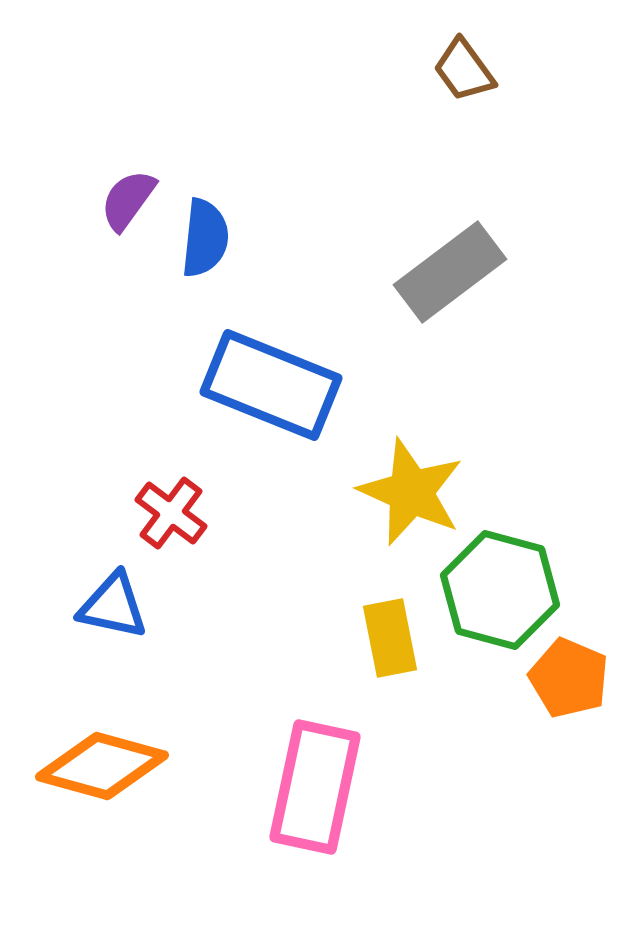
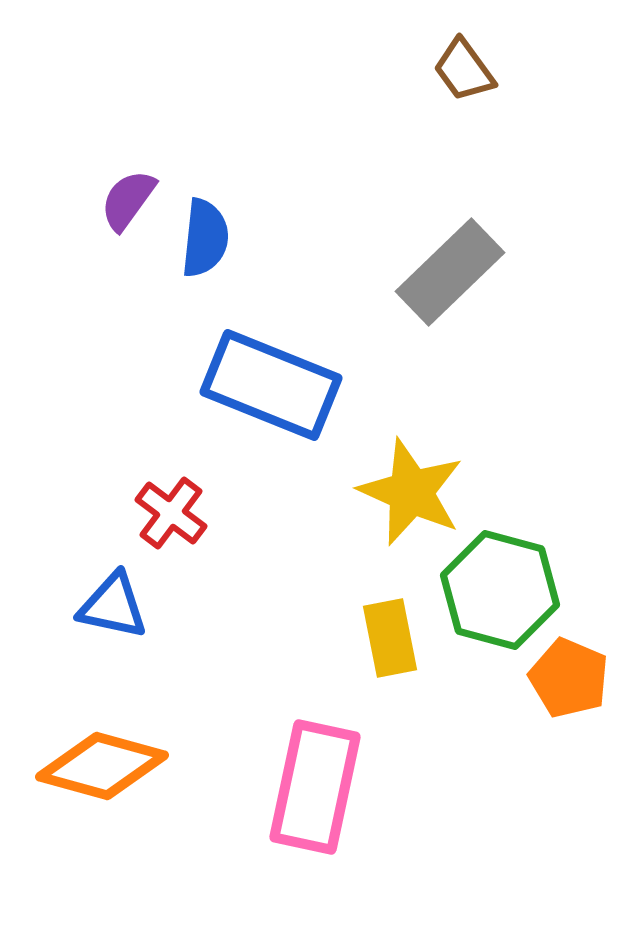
gray rectangle: rotated 7 degrees counterclockwise
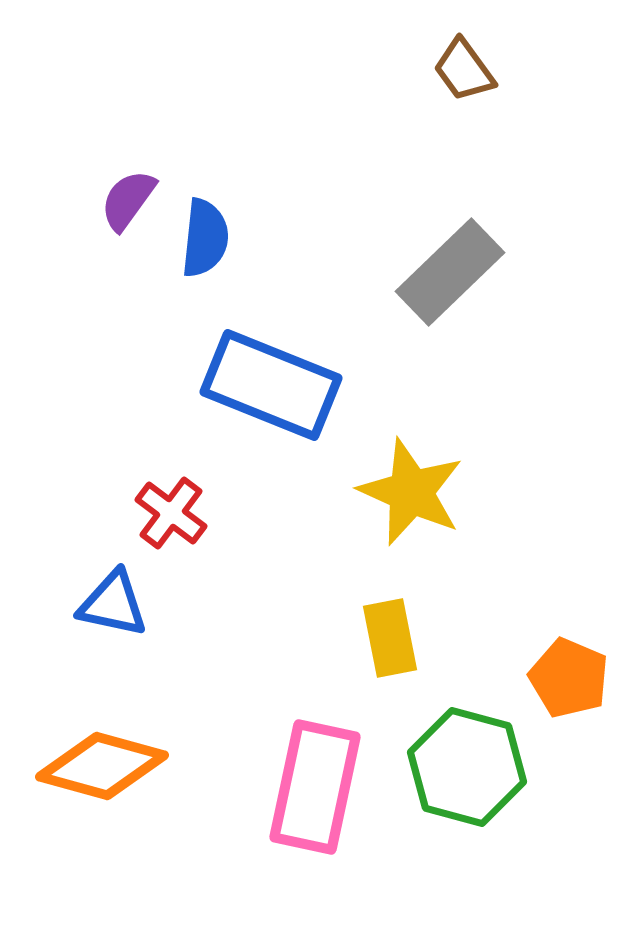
green hexagon: moved 33 px left, 177 px down
blue triangle: moved 2 px up
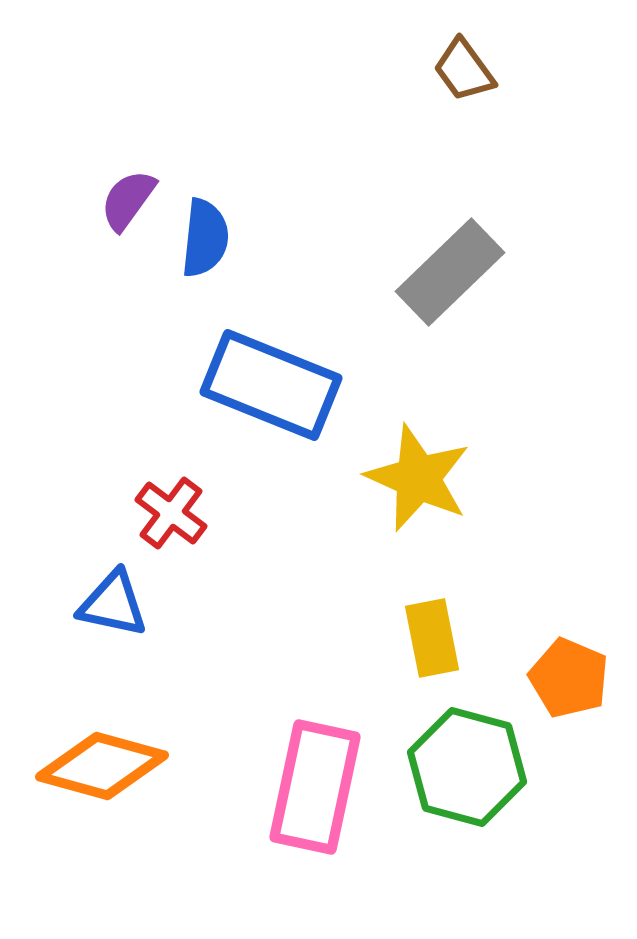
yellow star: moved 7 px right, 14 px up
yellow rectangle: moved 42 px right
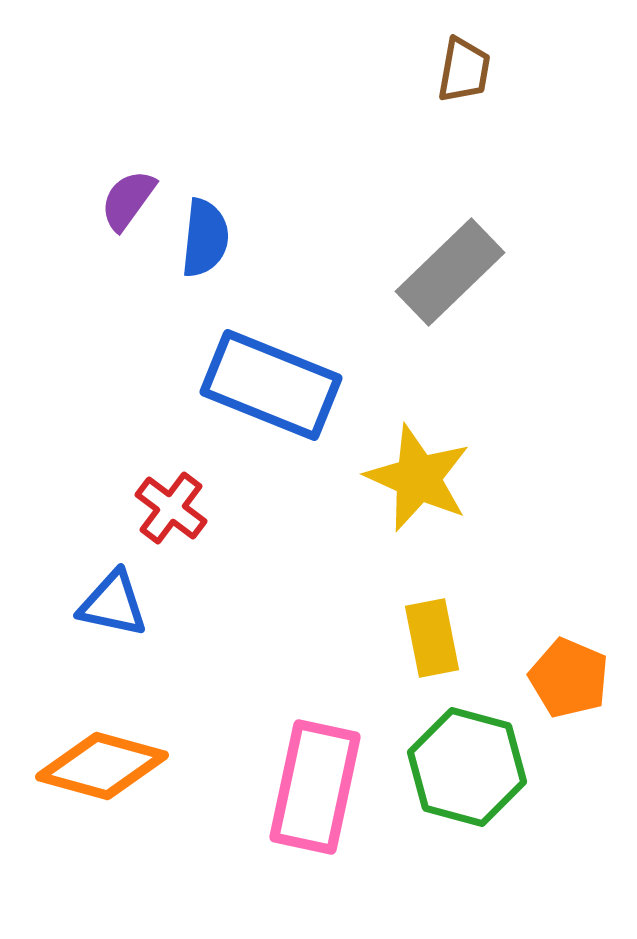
brown trapezoid: rotated 134 degrees counterclockwise
red cross: moved 5 px up
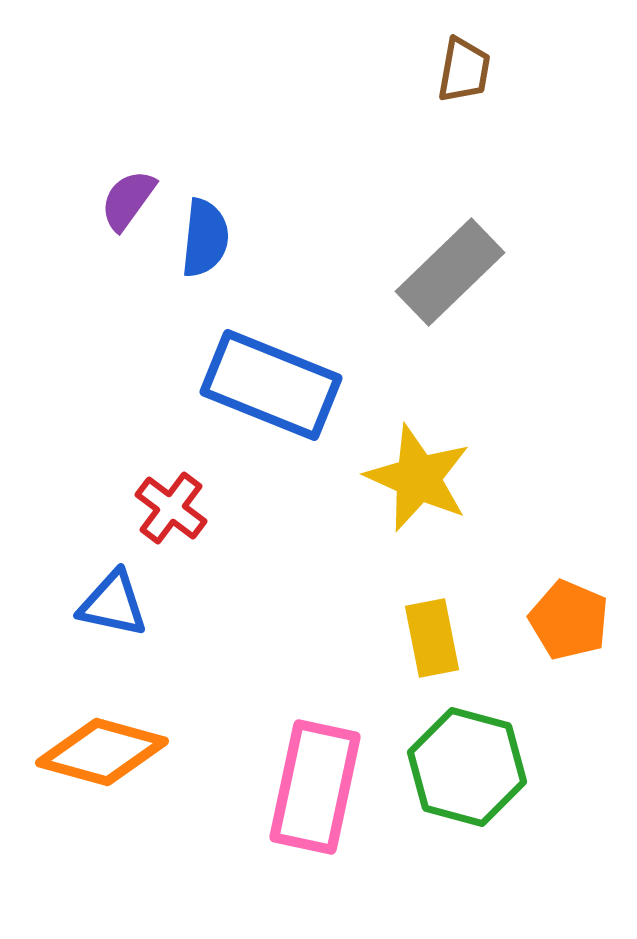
orange pentagon: moved 58 px up
orange diamond: moved 14 px up
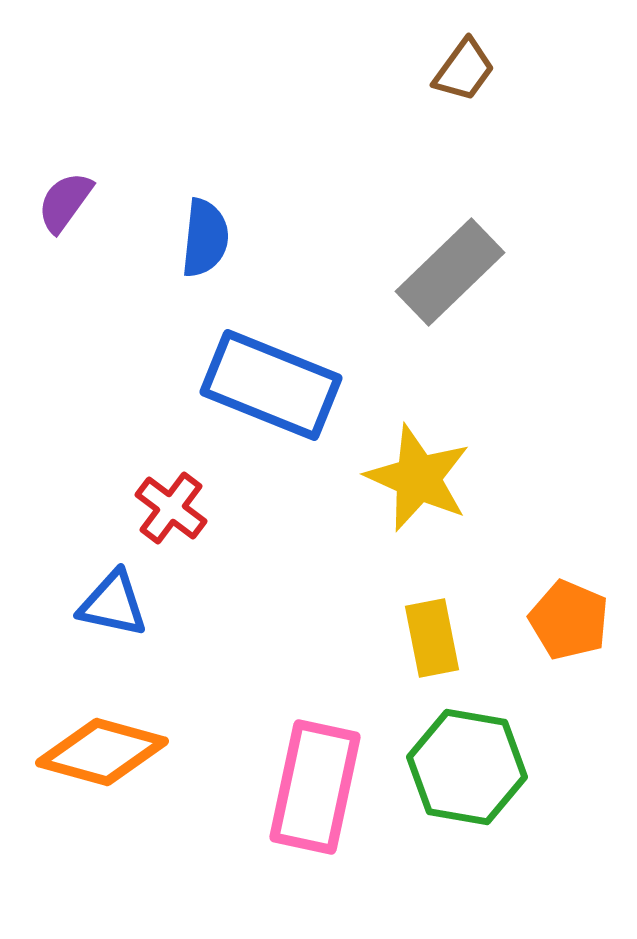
brown trapezoid: rotated 26 degrees clockwise
purple semicircle: moved 63 px left, 2 px down
green hexagon: rotated 5 degrees counterclockwise
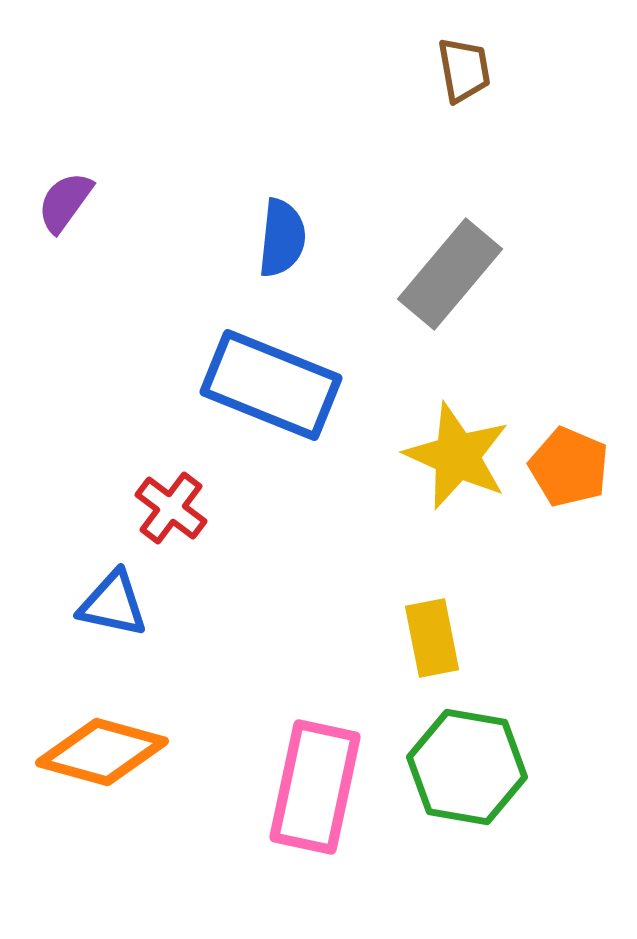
brown trapezoid: rotated 46 degrees counterclockwise
blue semicircle: moved 77 px right
gray rectangle: moved 2 px down; rotated 6 degrees counterclockwise
yellow star: moved 39 px right, 22 px up
orange pentagon: moved 153 px up
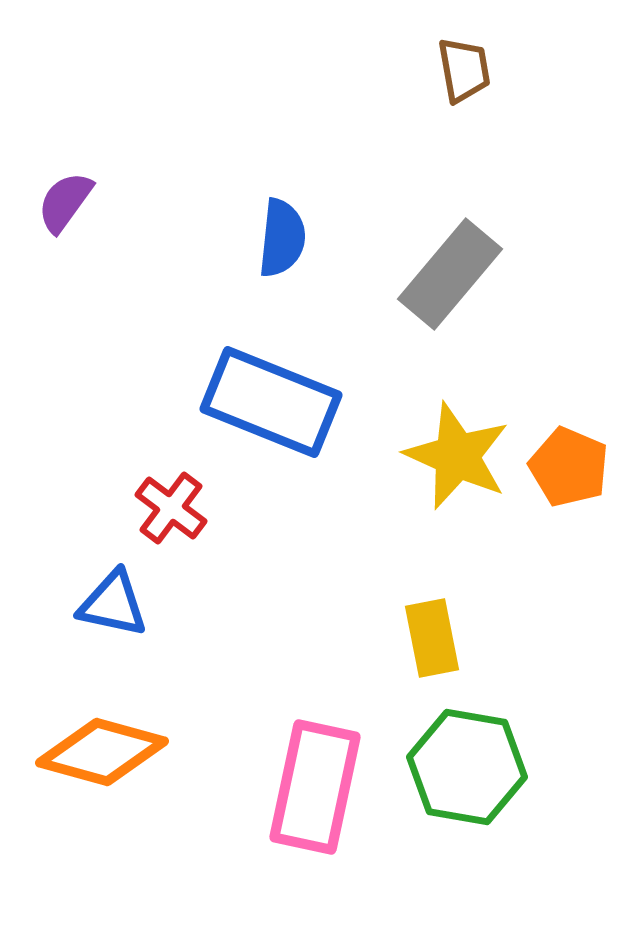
blue rectangle: moved 17 px down
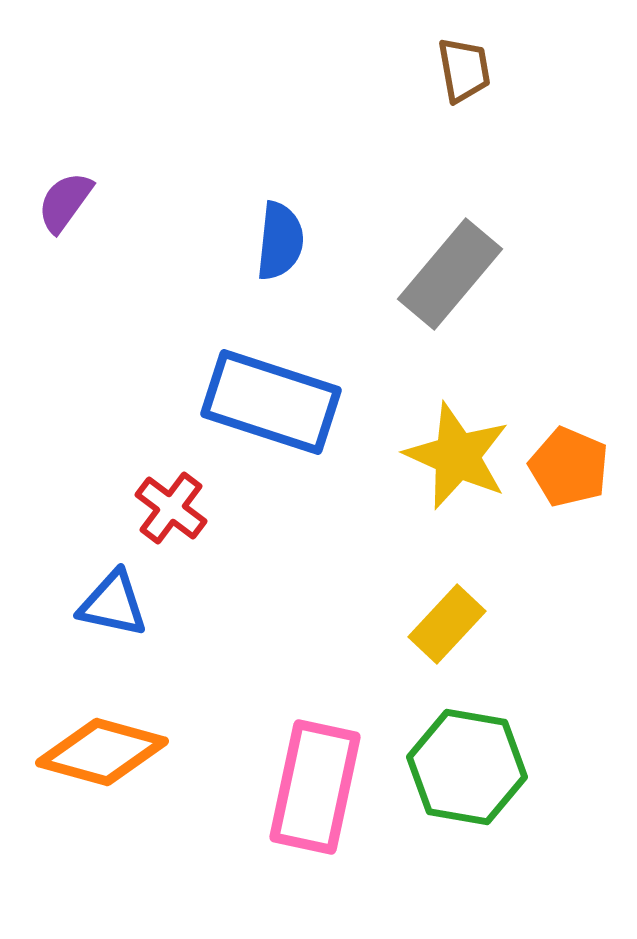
blue semicircle: moved 2 px left, 3 px down
blue rectangle: rotated 4 degrees counterclockwise
yellow rectangle: moved 15 px right, 14 px up; rotated 54 degrees clockwise
